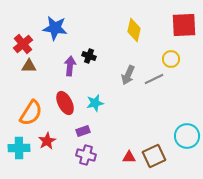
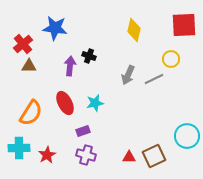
red star: moved 14 px down
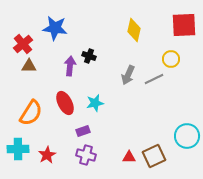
cyan cross: moved 1 px left, 1 px down
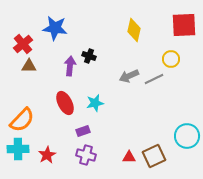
gray arrow: moved 1 px right, 1 px down; rotated 42 degrees clockwise
orange semicircle: moved 9 px left, 7 px down; rotated 12 degrees clockwise
